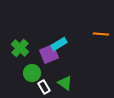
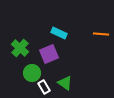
cyan rectangle: moved 11 px up; rotated 56 degrees clockwise
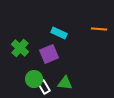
orange line: moved 2 px left, 5 px up
green circle: moved 2 px right, 6 px down
green triangle: rotated 28 degrees counterclockwise
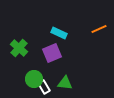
orange line: rotated 28 degrees counterclockwise
green cross: moved 1 px left
purple square: moved 3 px right, 1 px up
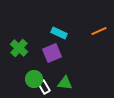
orange line: moved 2 px down
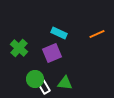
orange line: moved 2 px left, 3 px down
green circle: moved 1 px right
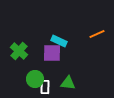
cyan rectangle: moved 8 px down
green cross: moved 3 px down
purple square: rotated 24 degrees clockwise
green triangle: moved 3 px right
white rectangle: moved 1 px right; rotated 32 degrees clockwise
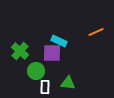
orange line: moved 1 px left, 2 px up
green cross: moved 1 px right
green circle: moved 1 px right, 8 px up
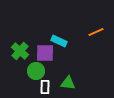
purple square: moved 7 px left
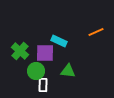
green triangle: moved 12 px up
white rectangle: moved 2 px left, 2 px up
